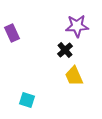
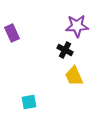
black cross: rotated 21 degrees counterclockwise
cyan square: moved 2 px right, 2 px down; rotated 28 degrees counterclockwise
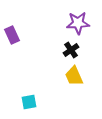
purple star: moved 1 px right, 3 px up
purple rectangle: moved 2 px down
black cross: moved 6 px right; rotated 28 degrees clockwise
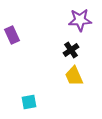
purple star: moved 2 px right, 3 px up
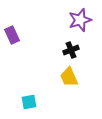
purple star: rotated 15 degrees counterclockwise
black cross: rotated 14 degrees clockwise
yellow trapezoid: moved 5 px left, 1 px down
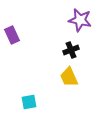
purple star: rotated 30 degrees clockwise
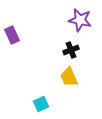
cyan square: moved 12 px right, 2 px down; rotated 14 degrees counterclockwise
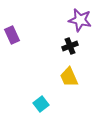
black cross: moved 1 px left, 4 px up
cyan square: rotated 14 degrees counterclockwise
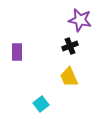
purple rectangle: moved 5 px right, 17 px down; rotated 24 degrees clockwise
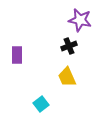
black cross: moved 1 px left
purple rectangle: moved 3 px down
yellow trapezoid: moved 2 px left
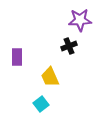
purple star: rotated 15 degrees counterclockwise
purple rectangle: moved 2 px down
yellow trapezoid: moved 17 px left
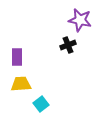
purple star: rotated 15 degrees clockwise
black cross: moved 1 px left, 1 px up
yellow trapezoid: moved 29 px left, 7 px down; rotated 110 degrees clockwise
